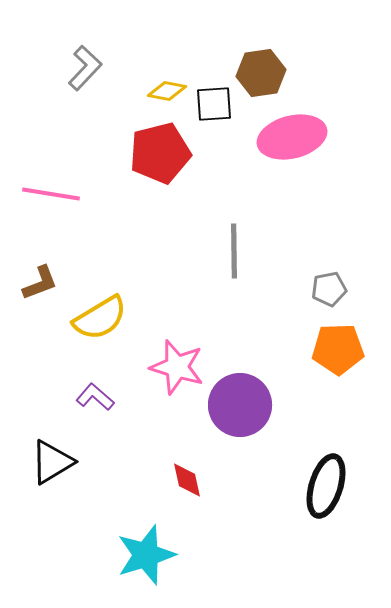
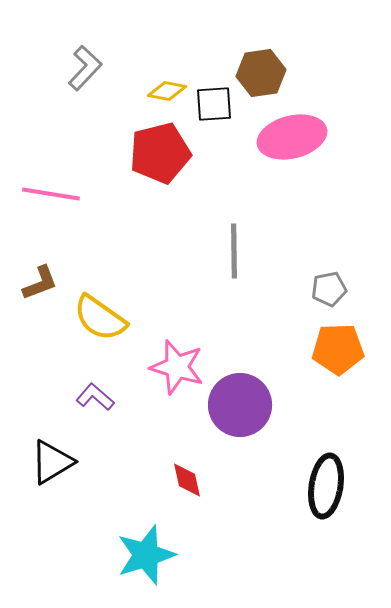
yellow semicircle: rotated 66 degrees clockwise
black ellipse: rotated 8 degrees counterclockwise
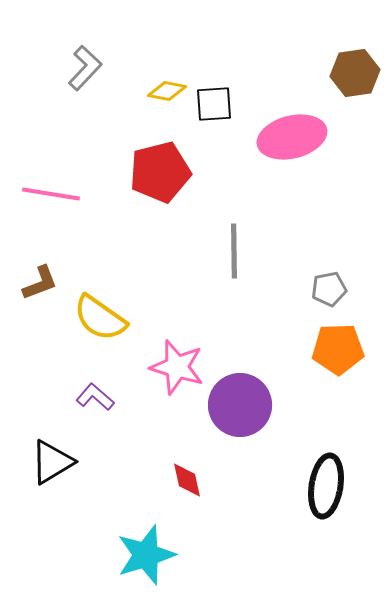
brown hexagon: moved 94 px right
red pentagon: moved 19 px down
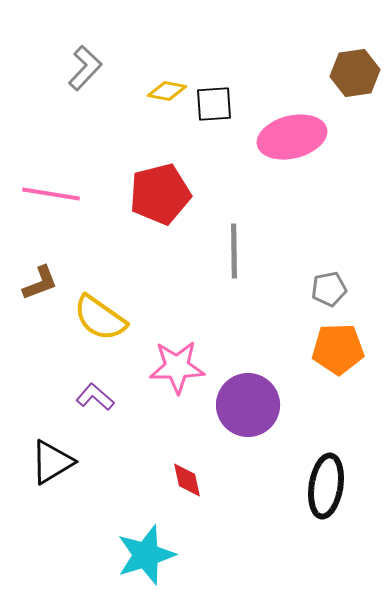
red pentagon: moved 22 px down
pink star: rotated 18 degrees counterclockwise
purple circle: moved 8 px right
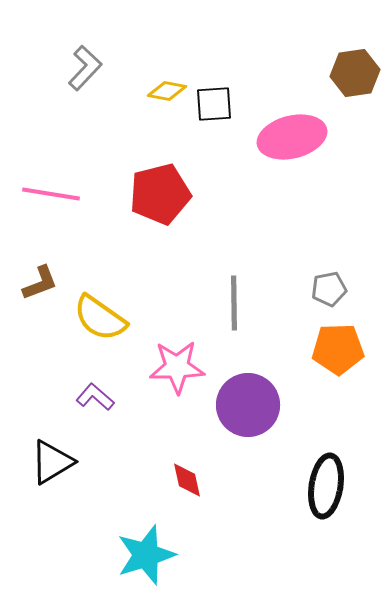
gray line: moved 52 px down
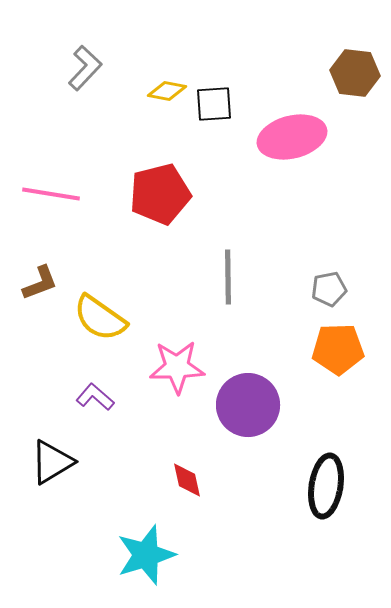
brown hexagon: rotated 15 degrees clockwise
gray line: moved 6 px left, 26 px up
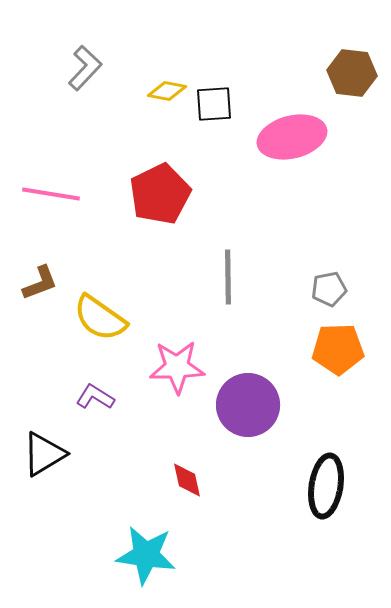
brown hexagon: moved 3 px left
red pentagon: rotated 12 degrees counterclockwise
purple L-shape: rotated 9 degrees counterclockwise
black triangle: moved 8 px left, 8 px up
cyan star: rotated 26 degrees clockwise
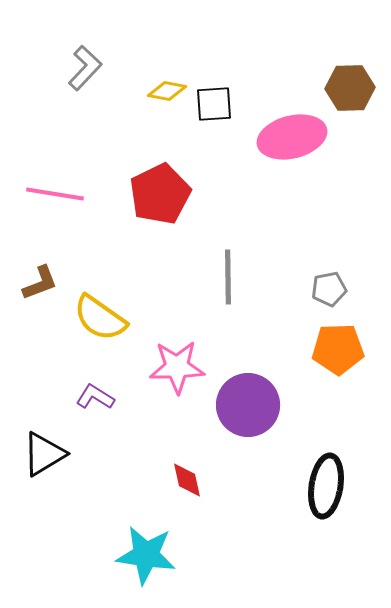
brown hexagon: moved 2 px left, 15 px down; rotated 9 degrees counterclockwise
pink line: moved 4 px right
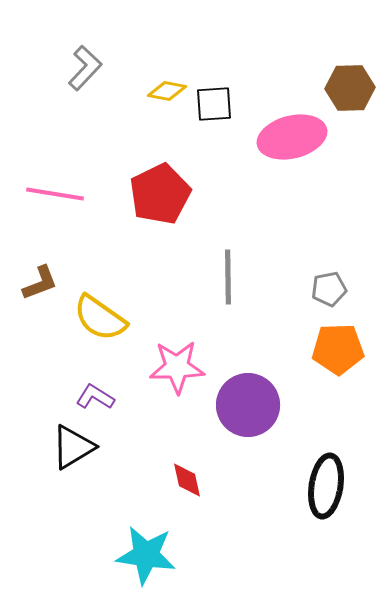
black triangle: moved 29 px right, 7 px up
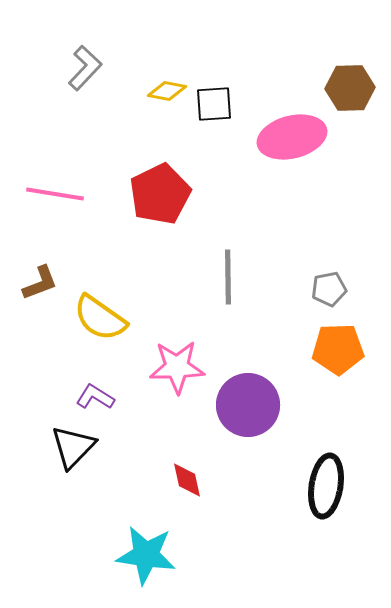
black triangle: rotated 15 degrees counterclockwise
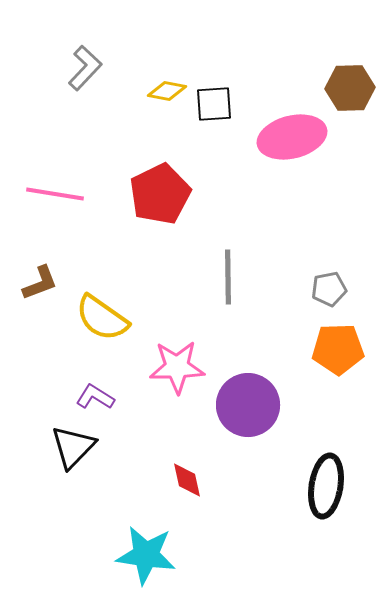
yellow semicircle: moved 2 px right
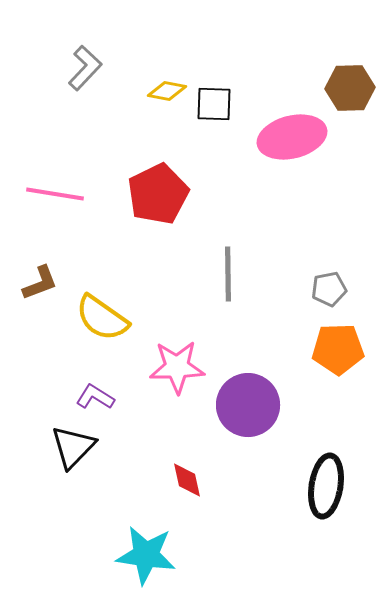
black square: rotated 6 degrees clockwise
red pentagon: moved 2 px left
gray line: moved 3 px up
